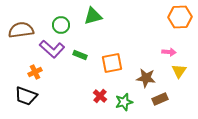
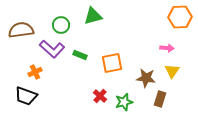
pink arrow: moved 2 px left, 4 px up
yellow triangle: moved 7 px left
brown rectangle: rotated 49 degrees counterclockwise
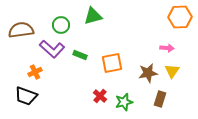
brown star: moved 2 px right, 5 px up; rotated 18 degrees counterclockwise
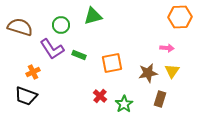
brown semicircle: moved 1 px left, 3 px up; rotated 25 degrees clockwise
purple L-shape: rotated 15 degrees clockwise
green rectangle: moved 1 px left
orange cross: moved 2 px left
green star: moved 2 px down; rotated 18 degrees counterclockwise
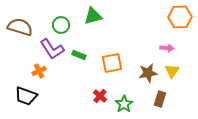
orange cross: moved 6 px right, 1 px up
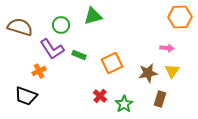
orange square: rotated 15 degrees counterclockwise
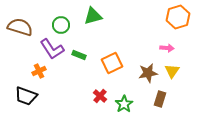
orange hexagon: moved 2 px left; rotated 15 degrees counterclockwise
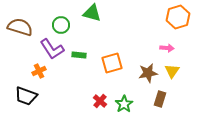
green triangle: moved 1 px left, 3 px up; rotated 30 degrees clockwise
green rectangle: rotated 16 degrees counterclockwise
orange square: rotated 10 degrees clockwise
red cross: moved 5 px down
